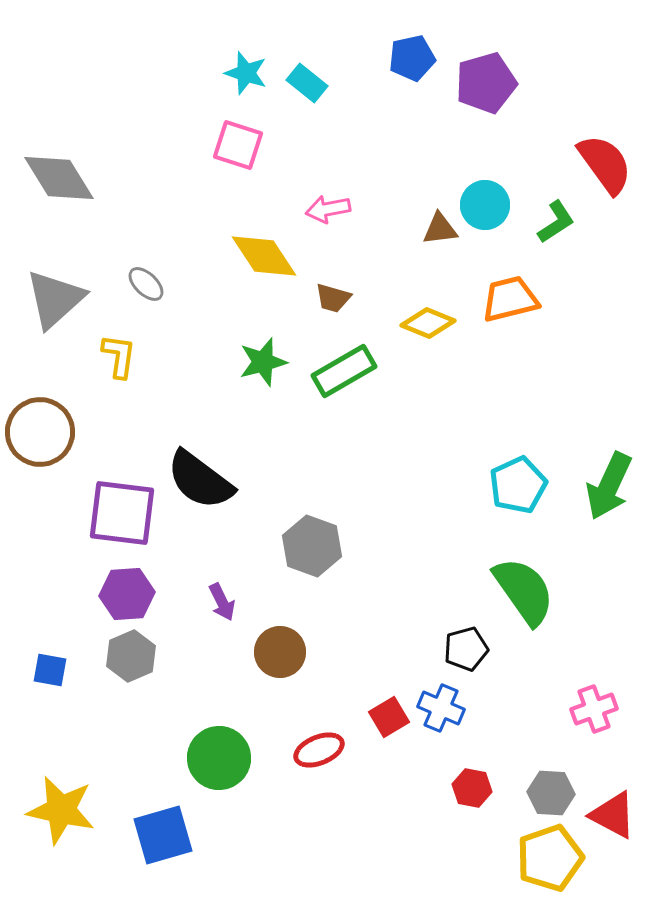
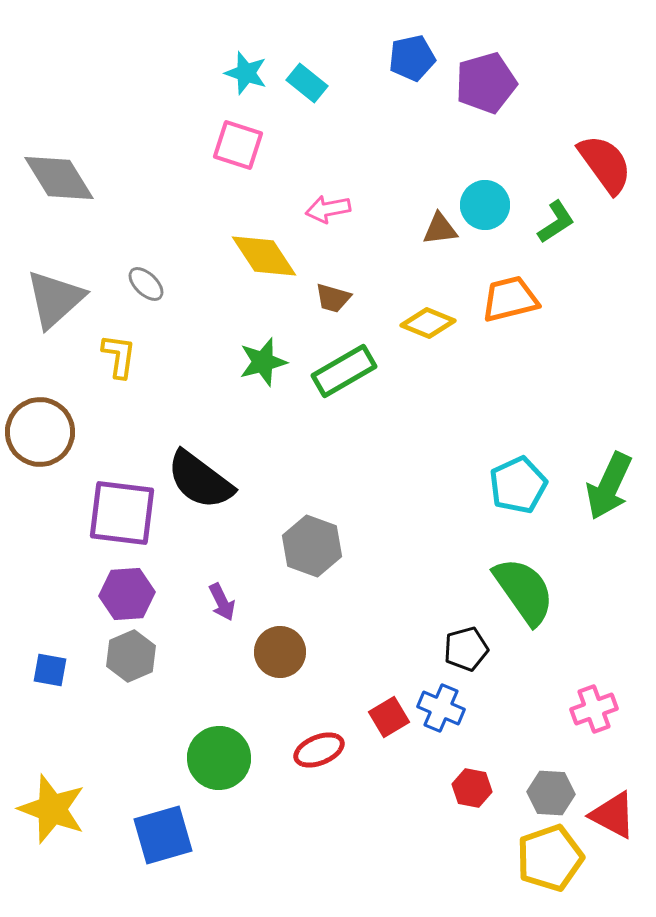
yellow star at (61, 810): moved 9 px left, 1 px up; rotated 8 degrees clockwise
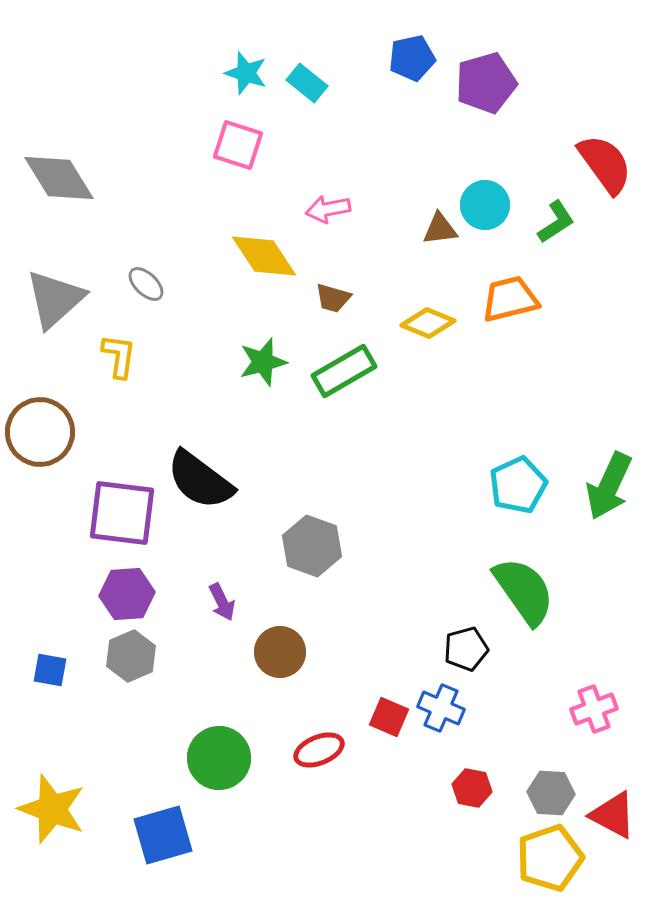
red square at (389, 717): rotated 36 degrees counterclockwise
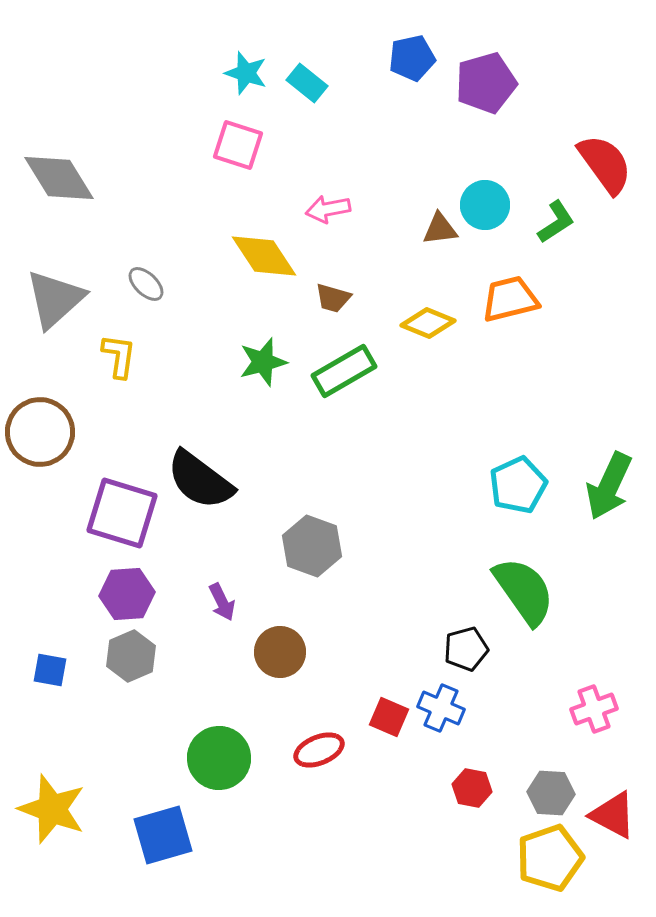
purple square at (122, 513): rotated 10 degrees clockwise
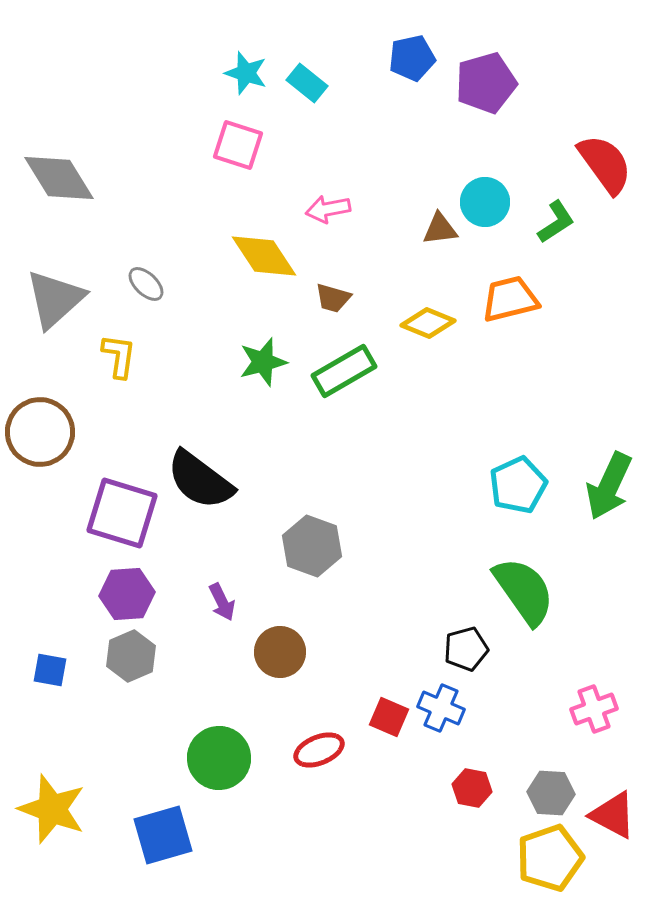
cyan circle at (485, 205): moved 3 px up
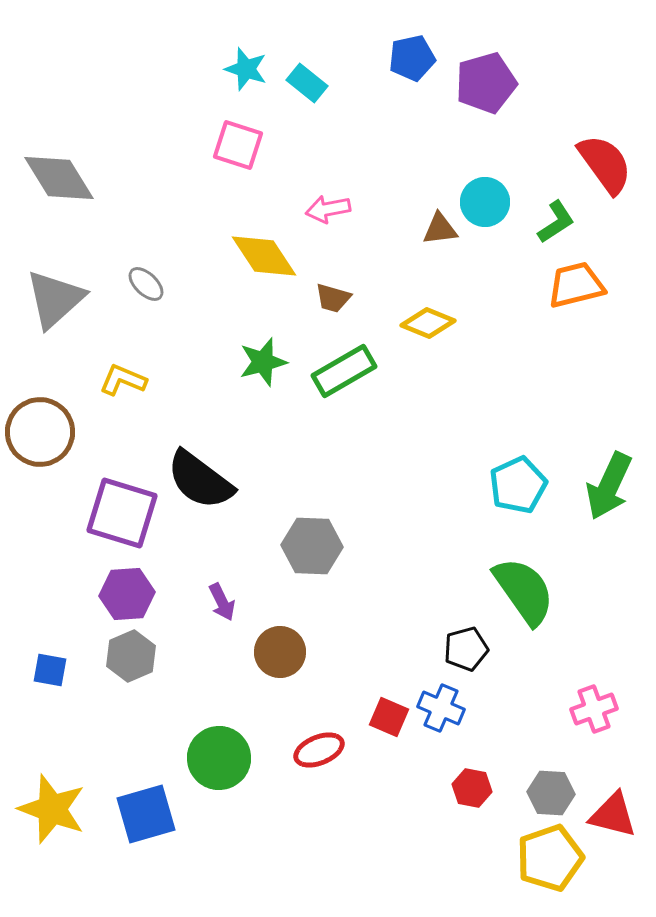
cyan star at (246, 73): moved 4 px up
orange trapezoid at (510, 299): moved 66 px right, 14 px up
yellow L-shape at (119, 356): moved 4 px right, 24 px down; rotated 75 degrees counterclockwise
gray hexagon at (312, 546): rotated 18 degrees counterclockwise
red triangle at (613, 815): rotated 14 degrees counterclockwise
blue square at (163, 835): moved 17 px left, 21 px up
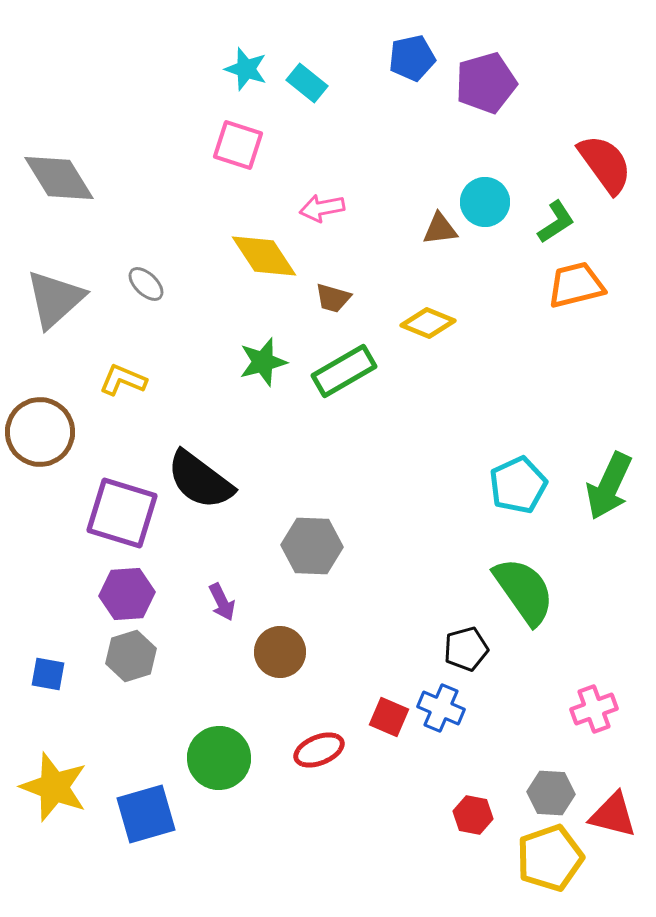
pink arrow at (328, 209): moved 6 px left, 1 px up
gray hexagon at (131, 656): rotated 6 degrees clockwise
blue square at (50, 670): moved 2 px left, 4 px down
red hexagon at (472, 788): moved 1 px right, 27 px down
yellow star at (52, 809): moved 2 px right, 22 px up
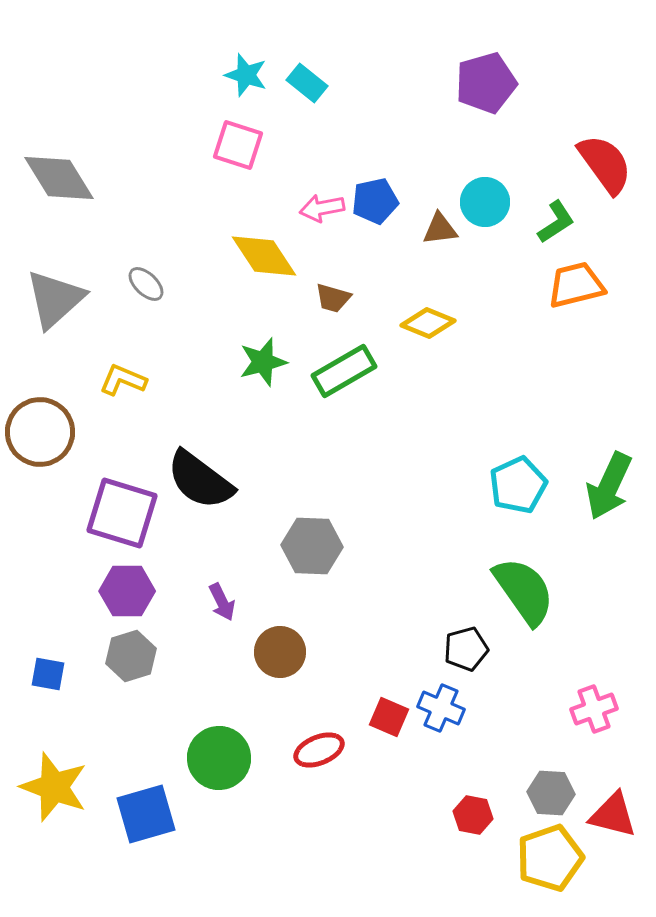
blue pentagon at (412, 58): moved 37 px left, 143 px down
cyan star at (246, 69): moved 6 px down
purple hexagon at (127, 594): moved 3 px up; rotated 4 degrees clockwise
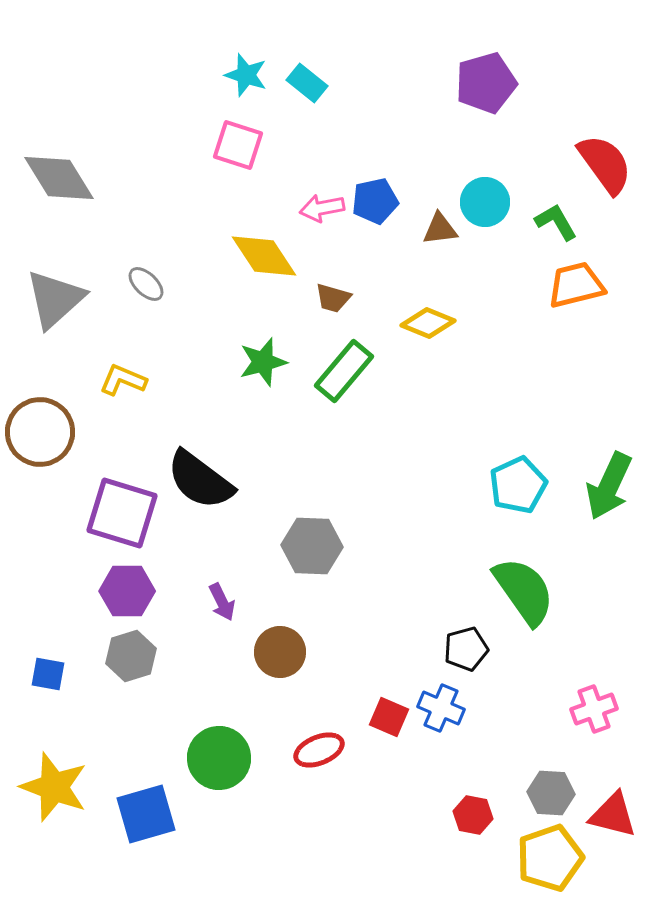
green L-shape at (556, 222): rotated 87 degrees counterclockwise
green rectangle at (344, 371): rotated 20 degrees counterclockwise
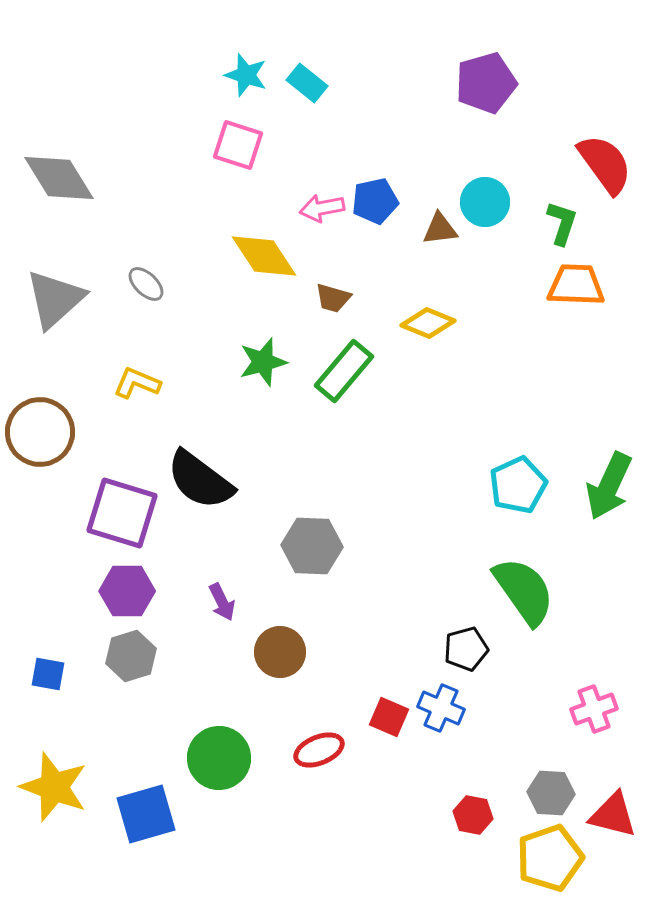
green L-shape at (556, 222): moved 6 px right, 1 px down; rotated 48 degrees clockwise
orange trapezoid at (576, 285): rotated 16 degrees clockwise
yellow L-shape at (123, 380): moved 14 px right, 3 px down
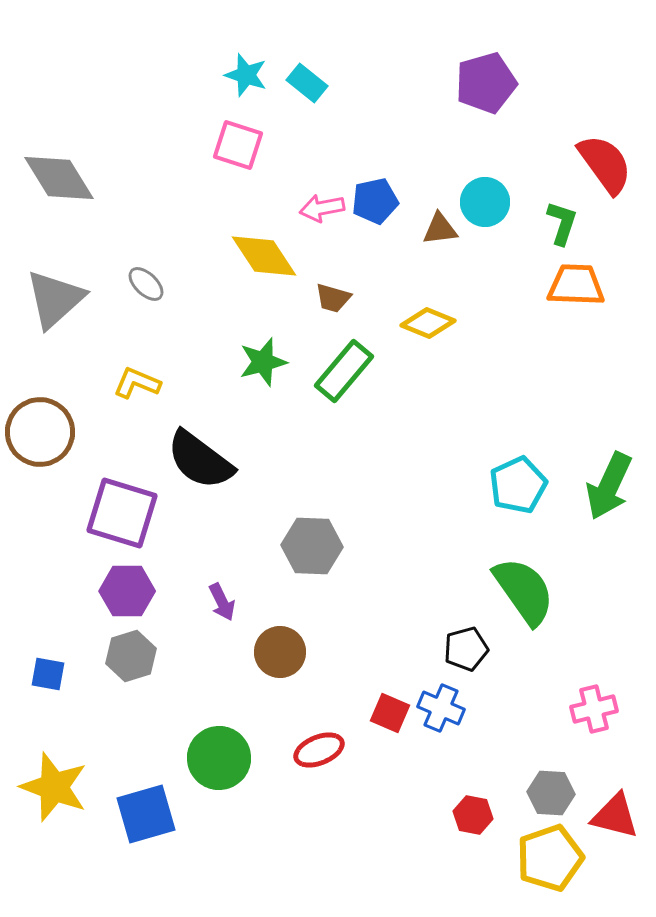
black semicircle at (200, 480): moved 20 px up
pink cross at (594, 709): rotated 6 degrees clockwise
red square at (389, 717): moved 1 px right, 4 px up
red triangle at (613, 815): moved 2 px right, 1 px down
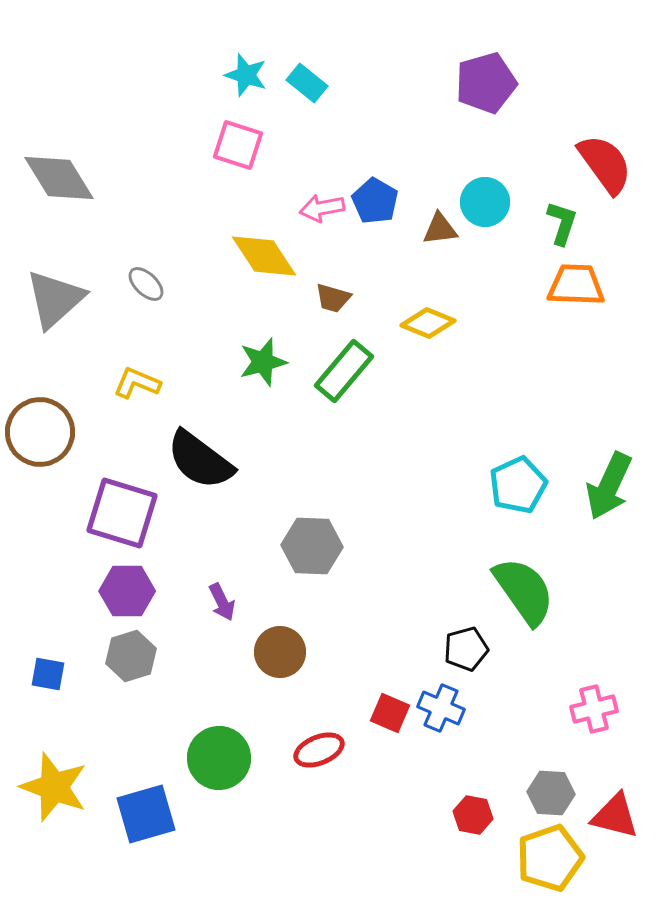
blue pentagon at (375, 201): rotated 30 degrees counterclockwise
